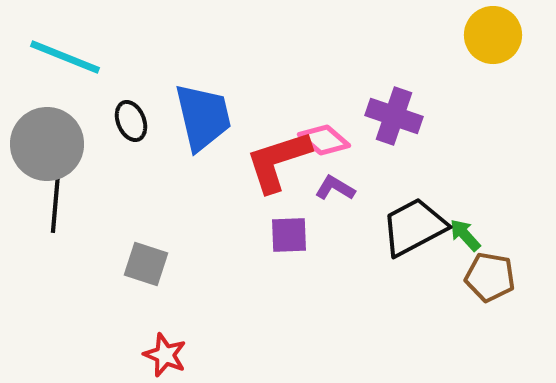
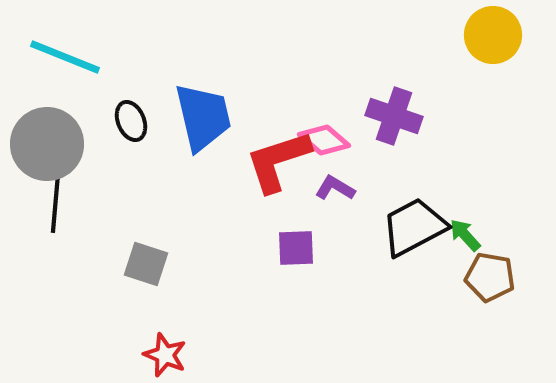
purple square: moved 7 px right, 13 px down
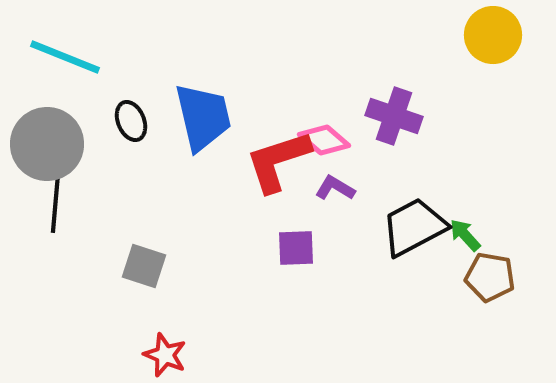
gray square: moved 2 px left, 2 px down
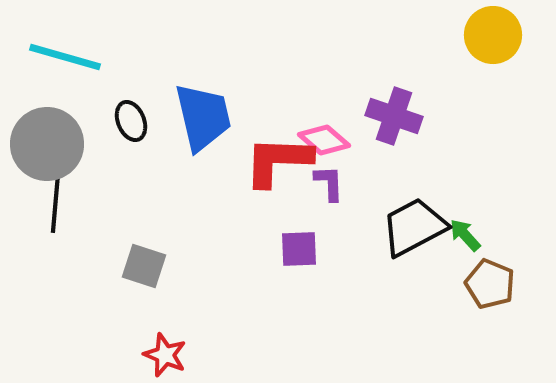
cyan line: rotated 6 degrees counterclockwise
red L-shape: rotated 20 degrees clockwise
purple L-shape: moved 6 px left, 5 px up; rotated 57 degrees clockwise
purple square: moved 3 px right, 1 px down
brown pentagon: moved 7 px down; rotated 12 degrees clockwise
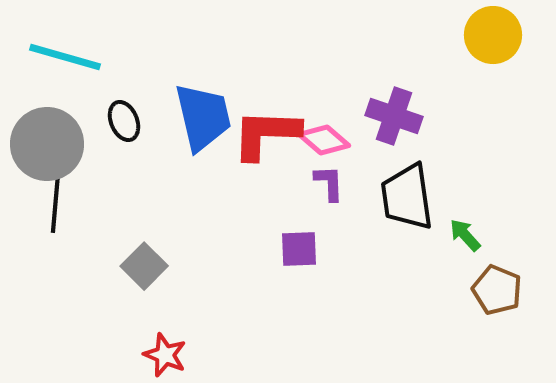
black ellipse: moved 7 px left
red L-shape: moved 12 px left, 27 px up
black trapezoid: moved 7 px left, 30 px up; rotated 70 degrees counterclockwise
gray square: rotated 27 degrees clockwise
brown pentagon: moved 7 px right, 6 px down
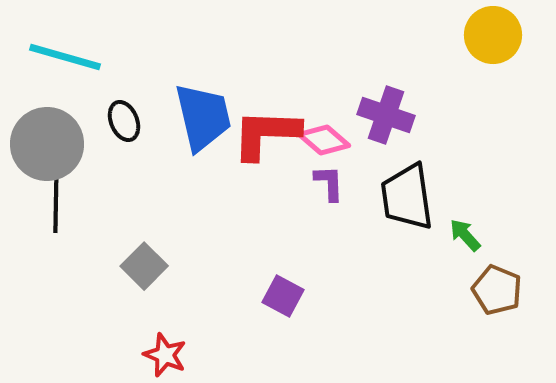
purple cross: moved 8 px left, 1 px up
black line: rotated 4 degrees counterclockwise
purple square: moved 16 px left, 47 px down; rotated 30 degrees clockwise
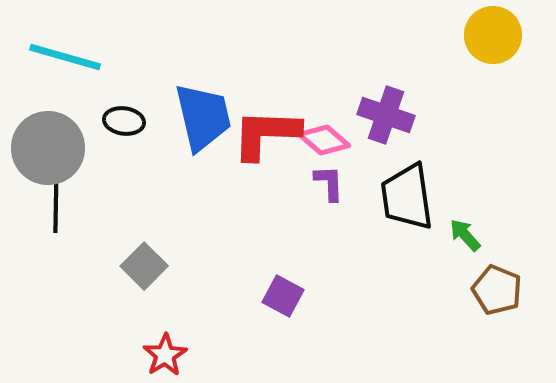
black ellipse: rotated 60 degrees counterclockwise
gray circle: moved 1 px right, 4 px down
red star: rotated 18 degrees clockwise
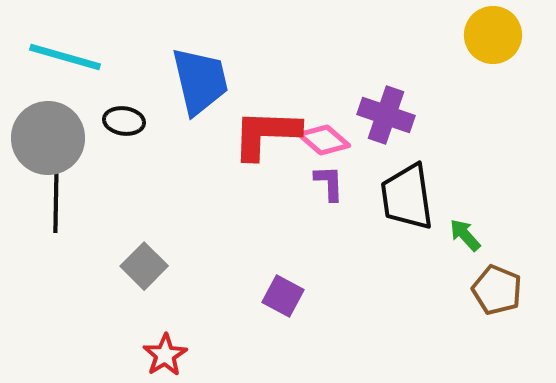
blue trapezoid: moved 3 px left, 36 px up
gray circle: moved 10 px up
